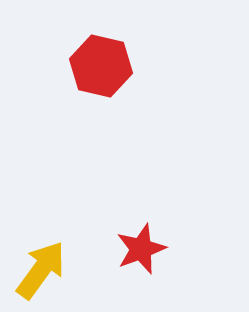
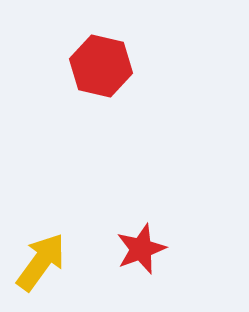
yellow arrow: moved 8 px up
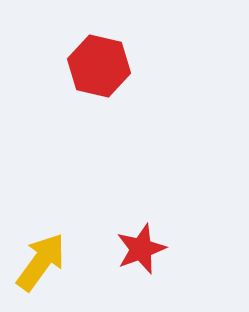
red hexagon: moved 2 px left
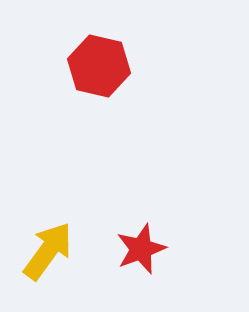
yellow arrow: moved 7 px right, 11 px up
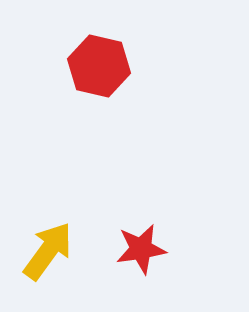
red star: rotated 12 degrees clockwise
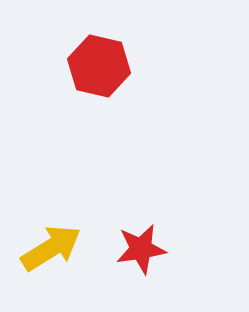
yellow arrow: moved 3 px right, 3 px up; rotated 22 degrees clockwise
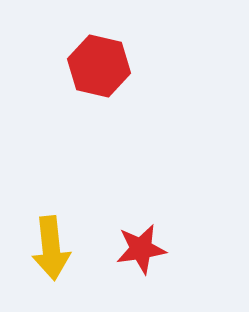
yellow arrow: rotated 116 degrees clockwise
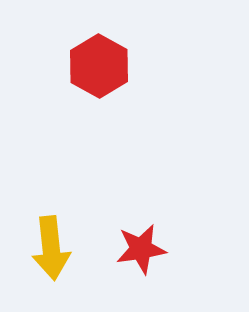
red hexagon: rotated 16 degrees clockwise
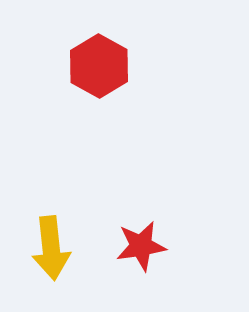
red star: moved 3 px up
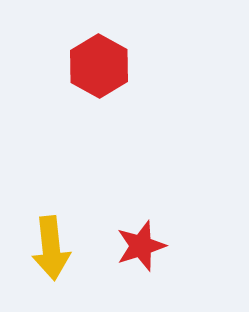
red star: rotated 9 degrees counterclockwise
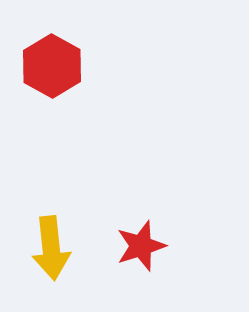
red hexagon: moved 47 px left
